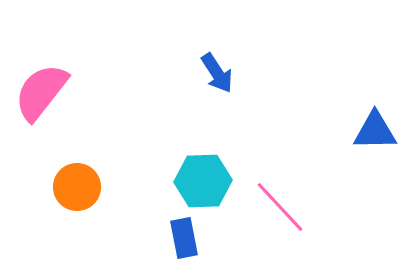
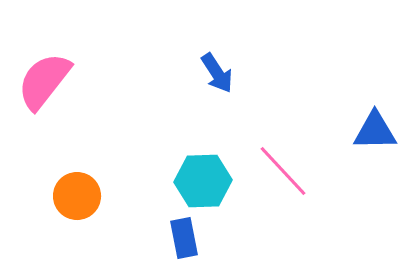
pink semicircle: moved 3 px right, 11 px up
orange circle: moved 9 px down
pink line: moved 3 px right, 36 px up
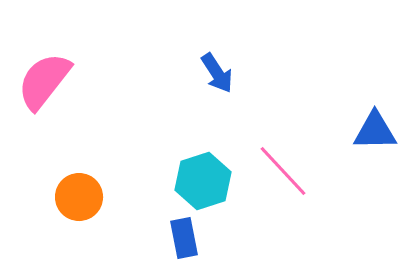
cyan hexagon: rotated 16 degrees counterclockwise
orange circle: moved 2 px right, 1 px down
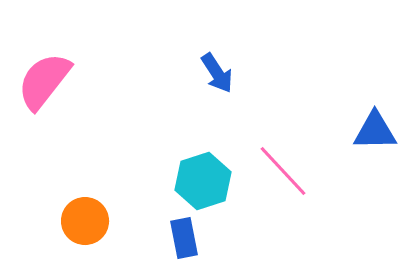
orange circle: moved 6 px right, 24 px down
